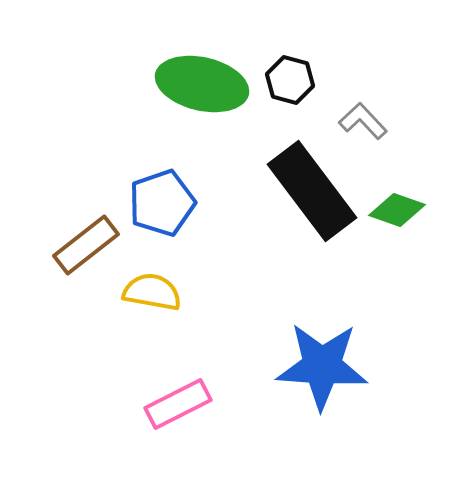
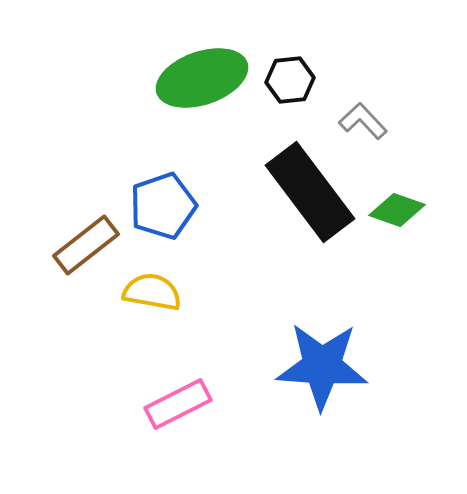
black hexagon: rotated 21 degrees counterclockwise
green ellipse: moved 6 px up; rotated 32 degrees counterclockwise
black rectangle: moved 2 px left, 1 px down
blue pentagon: moved 1 px right, 3 px down
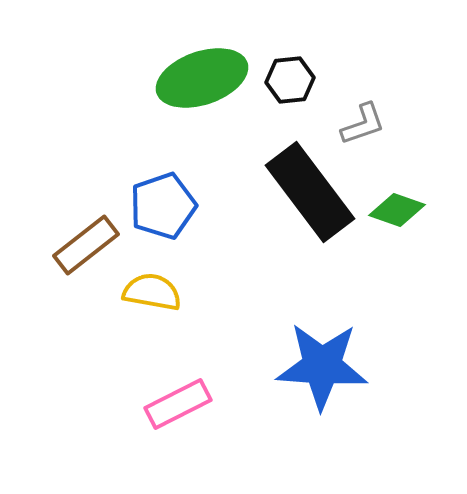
gray L-shape: moved 3 px down; rotated 114 degrees clockwise
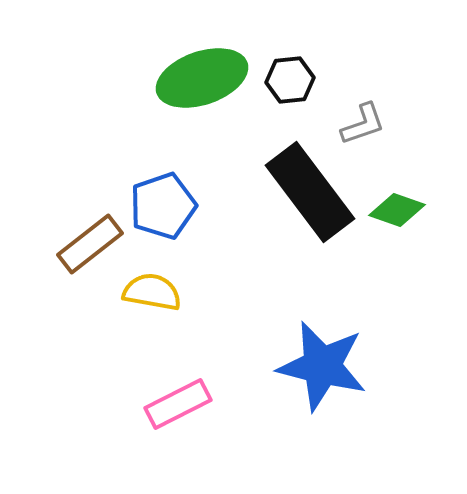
brown rectangle: moved 4 px right, 1 px up
blue star: rotated 10 degrees clockwise
